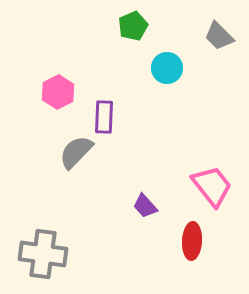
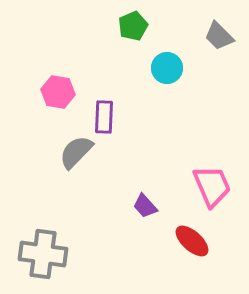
pink hexagon: rotated 24 degrees counterclockwise
pink trapezoid: rotated 15 degrees clockwise
red ellipse: rotated 51 degrees counterclockwise
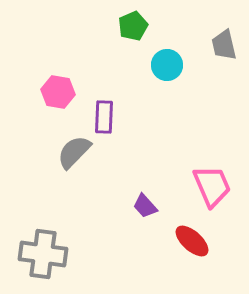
gray trapezoid: moved 5 px right, 9 px down; rotated 32 degrees clockwise
cyan circle: moved 3 px up
gray semicircle: moved 2 px left
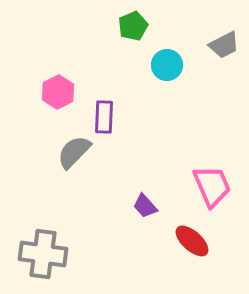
gray trapezoid: rotated 104 degrees counterclockwise
pink hexagon: rotated 24 degrees clockwise
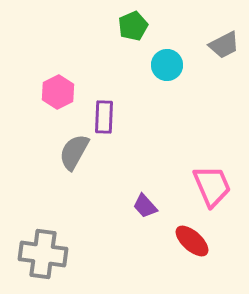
gray semicircle: rotated 15 degrees counterclockwise
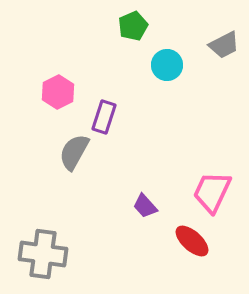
purple rectangle: rotated 16 degrees clockwise
pink trapezoid: moved 6 px down; rotated 132 degrees counterclockwise
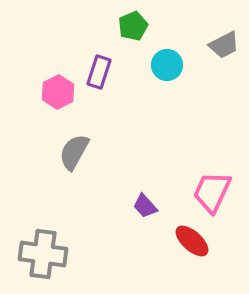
purple rectangle: moved 5 px left, 45 px up
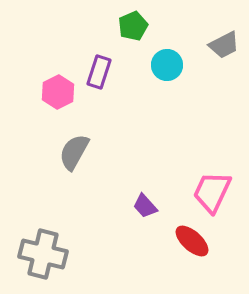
gray cross: rotated 6 degrees clockwise
